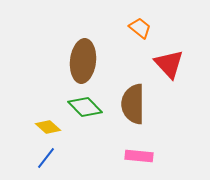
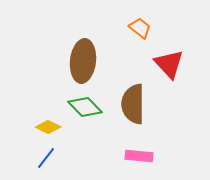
yellow diamond: rotated 15 degrees counterclockwise
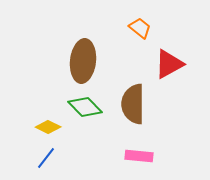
red triangle: rotated 44 degrees clockwise
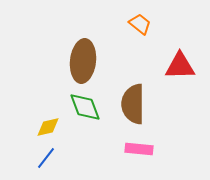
orange trapezoid: moved 4 px up
red triangle: moved 11 px right, 2 px down; rotated 28 degrees clockwise
green diamond: rotated 24 degrees clockwise
yellow diamond: rotated 40 degrees counterclockwise
pink rectangle: moved 7 px up
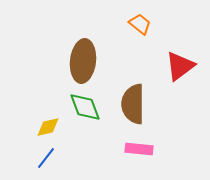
red triangle: rotated 36 degrees counterclockwise
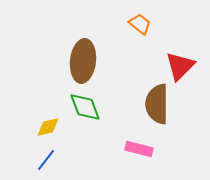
red triangle: rotated 8 degrees counterclockwise
brown semicircle: moved 24 px right
pink rectangle: rotated 8 degrees clockwise
blue line: moved 2 px down
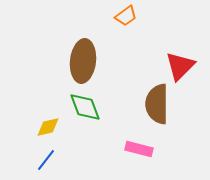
orange trapezoid: moved 14 px left, 8 px up; rotated 105 degrees clockwise
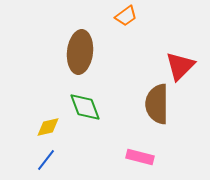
brown ellipse: moved 3 px left, 9 px up
pink rectangle: moved 1 px right, 8 px down
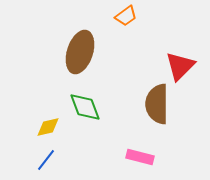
brown ellipse: rotated 12 degrees clockwise
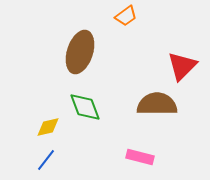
red triangle: moved 2 px right
brown semicircle: rotated 90 degrees clockwise
